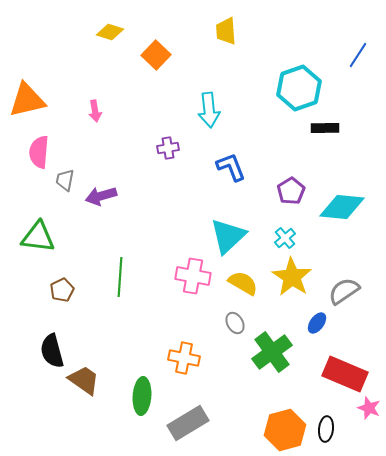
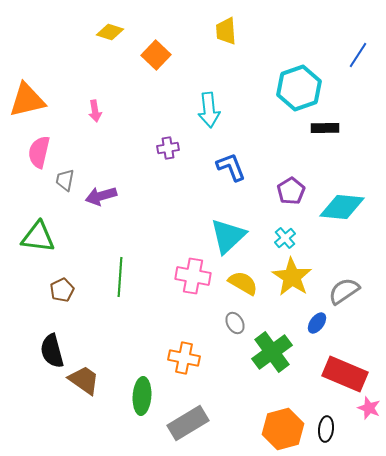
pink semicircle: rotated 8 degrees clockwise
orange hexagon: moved 2 px left, 1 px up
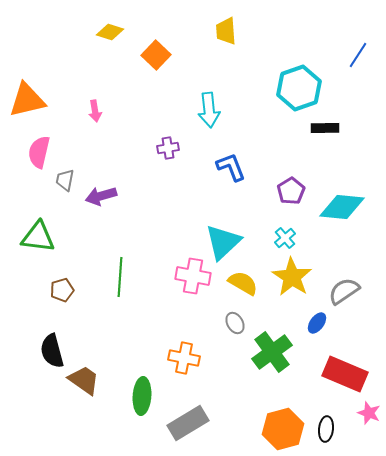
cyan triangle: moved 5 px left, 6 px down
brown pentagon: rotated 10 degrees clockwise
pink star: moved 5 px down
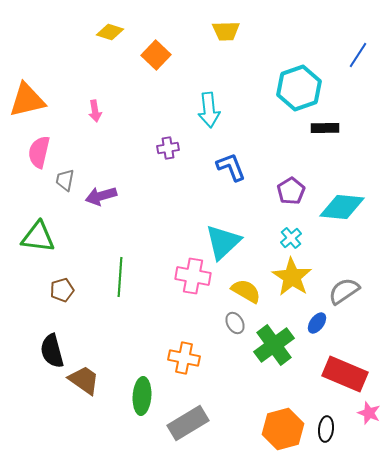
yellow trapezoid: rotated 88 degrees counterclockwise
cyan cross: moved 6 px right
yellow semicircle: moved 3 px right, 8 px down
green cross: moved 2 px right, 7 px up
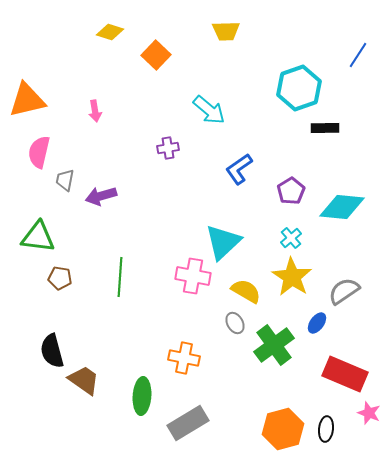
cyan arrow: rotated 44 degrees counterclockwise
blue L-shape: moved 8 px right, 2 px down; rotated 104 degrees counterclockwise
brown pentagon: moved 2 px left, 12 px up; rotated 25 degrees clockwise
